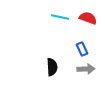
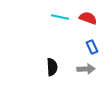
blue rectangle: moved 10 px right, 2 px up
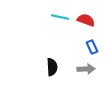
red semicircle: moved 2 px left, 2 px down
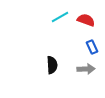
cyan line: rotated 42 degrees counterclockwise
black semicircle: moved 2 px up
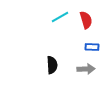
red semicircle: rotated 54 degrees clockwise
blue rectangle: rotated 64 degrees counterclockwise
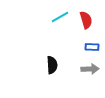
gray arrow: moved 4 px right
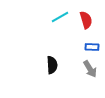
gray arrow: rotated 60 degrees clockwise
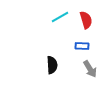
blue rectangle: moved 10 px left, 1 px up
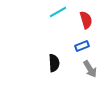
cyan line: moved 2 px left, 5 px up
blue rectangle: rotated 24 degrees counterclockwise
black semicircle: moved 2 px right, 2 px up
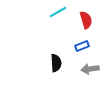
black semicircle: moved 2 px right
gray arrow: rotated 114 degrees clockwise
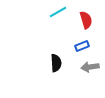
gray arrow: moved 2 px up
